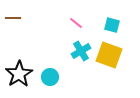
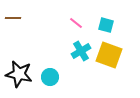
cyan square: moved 6 px left
black star: rotated 28 degrees counterclockwise
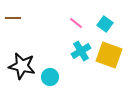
cyan square: moved 1 px left, 1 px up; rotated 21 degrees clockwise
black star: moved 3 px right, 8 px up
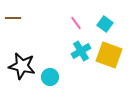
pink line: rotated 16 degrees clockwise
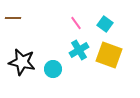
cyan cross: moved 2 px left, 1 px up
black star: moved 4 px up
cyan circle: moved 3 px right, 8 px up
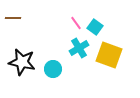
cyan square: moved 10 px left, 3 px down
cyan cross: moved 2 px up
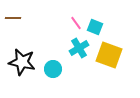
cyan square: rotated 14 degrees counterclockwise
